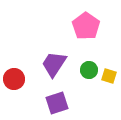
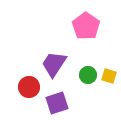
green circle: moved 1 px left, 5 px down
red circle: moved 15 px right, 8 px down
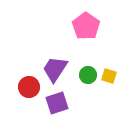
purple trapezoid: moved 1 px right, 5 px down
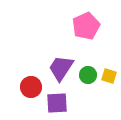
pink pentagon: rotated 12 degrees clockwise
purple trapezoid: moved 6 px right, 1 px up
red circle: moved 2 px right
purple square: rotated 15 degrees clockwise
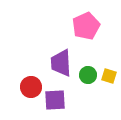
purple trapezoid: moved 5 px up; rotated 36 degrees counterclockwise
purple square: moved 2 px left, 3 px up
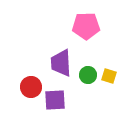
pink pentagon: rotated 24 degrees clockwise
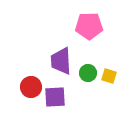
pink pentagon: moved 3 px right
purple trapezoid: moved 2 px up
green circle: moved 2 px up
purple square: moved 3 px up
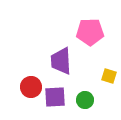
pink pentagon: moved 1 px right, 6 px down
green circle: moved 3 px left, 27 px down
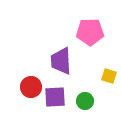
green circle: moved 1 px down
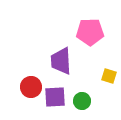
green circle: moved 3 px left
